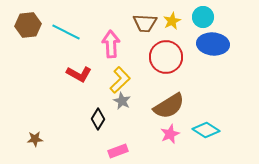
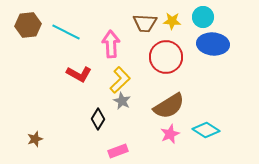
yellow star: rotated 30 degrees clockwise
brown star: rotated 14 degrees counterclockwise
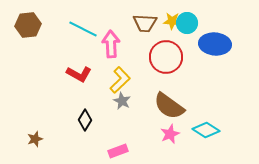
cyan circle: moved 16 px left, 6 px down
cyan line: moved 17 px right, 3 px up
blue ellipse: moved 2 px right
brown semicircle: rotated 68 degrees clockwise
black diamond: moved 13 px left, 1 px down
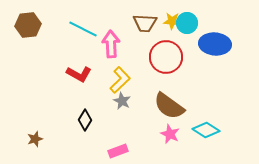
pink star: rotated 24 degrees counterclockwise
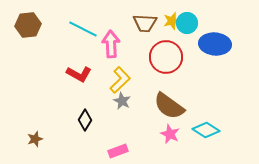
yellow star: rotated 18 degrees counterclockwise
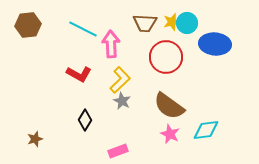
yellow star: moved 1 px down
cyan diamond: rotated 40 degrees counterclockwise
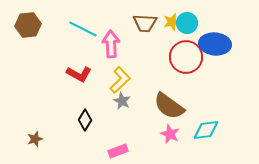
red circle: moved 20 px right
